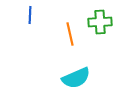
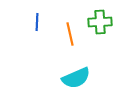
blue line: moved 7 px right, 7 px down
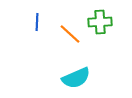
orange line: rotated 35 degrees counterclockwise
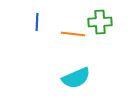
orange line: moved 3 px right; rotated 35 degrees counterclockwise
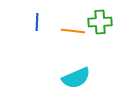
orange line: moved 3 px up
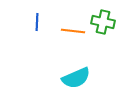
green cross: moved 3 px right; rotated 15 degrees clockwise
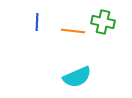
cyan semicircle: moved 1 px right, 1 px up
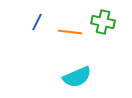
blue line: rotated 24 degrees clockwise
orange line: moved 3 px left, 1 px down
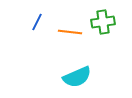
green cross: rotated 20 degrees counterclockwise
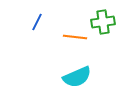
orange line: moved 5 px right, 5 px down
